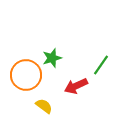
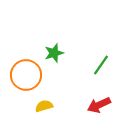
green star: moved 2 px right, 5 px up
red arrow: moved 23 px right, 19 px down
yellow semicircle: rotated 54 degrees counterclockwise
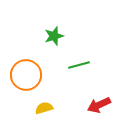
green star: moved 17 px up
green line: moved 22 px left; rotated 40 degrees clockwise
yellow semicircle: moved 2 px down
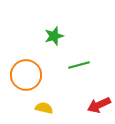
yellow semicircle: rotated 30 degrees clockwise
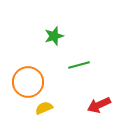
orange circle: moved 2 px right, 7 px down
yellow semicircle: rotated 36 degrees counterclockwise
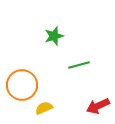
orange circle: moved 6 px left, 3 px down
red arrow: moved 1 px left, 1 px down
